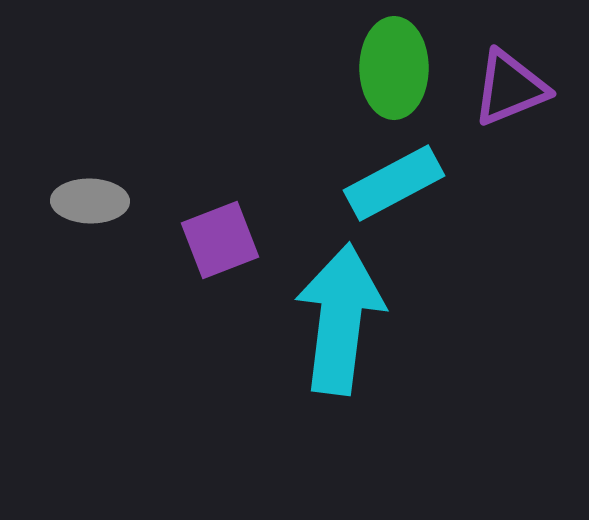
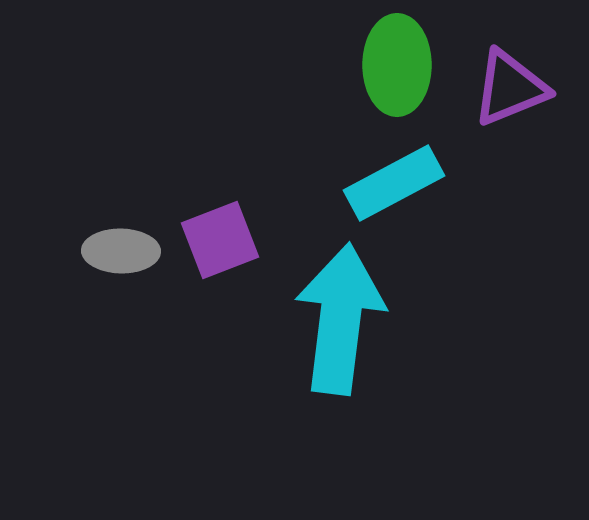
green ellipse: moved 3 px right, 3 px up
gray ellipse: moved 31 px right, 50 px down
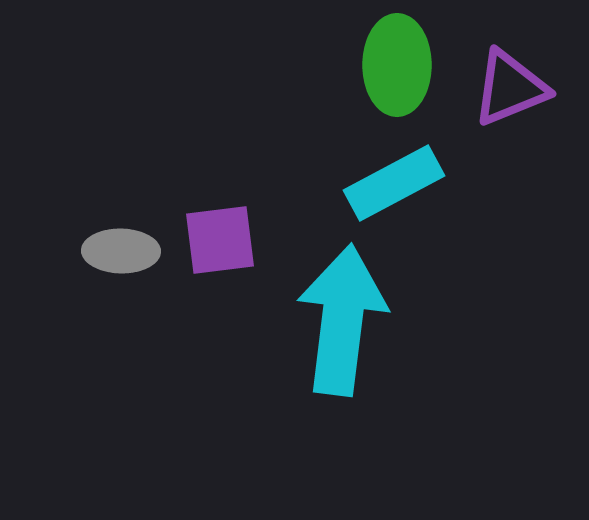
purple square: rotated 14 degrees clockwise
cyan arrow: moved 2 px right, 1 px down
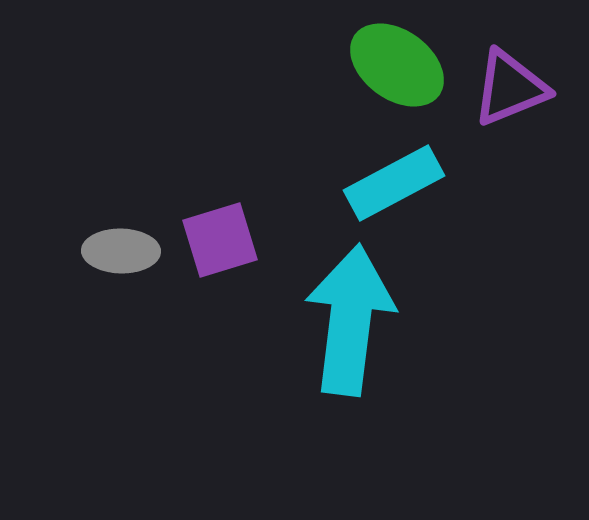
green ellipse: rotated 54 degrees counterclockwise
purple square: rotated 10 degrees counterclockwise
cyan arrow: moved 8 px right
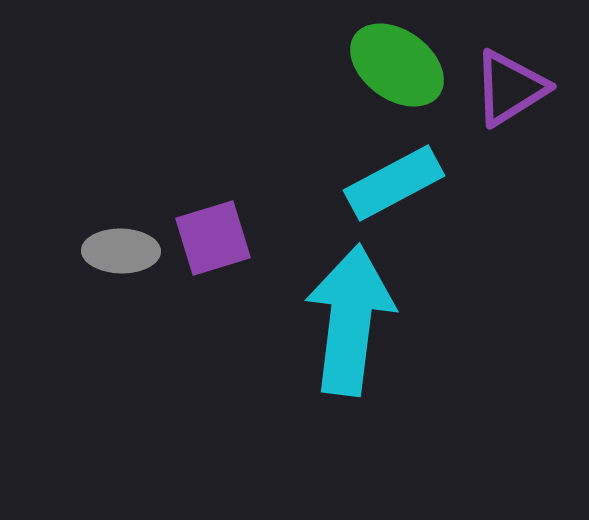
purple triangle: rotated 10 degrees counterclockwise
purple square: moved 7 px left, 2 px up
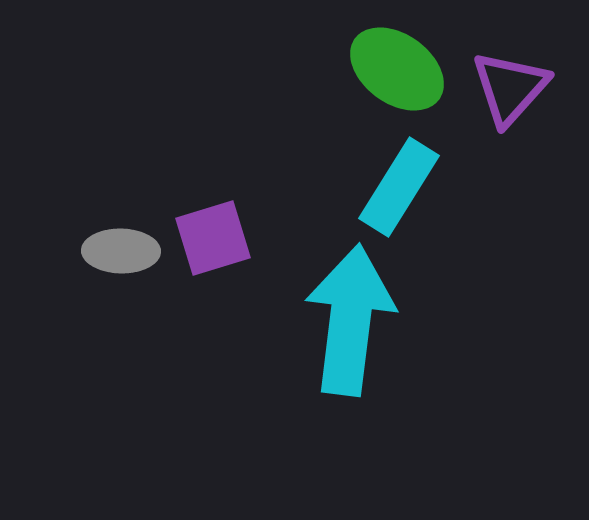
green ellipse: moved 4 px down
purple triangle: rotated 16 degrees counterclockwise
cyan rectangle: moved 5 px right, 4 px down; rotated 30 degrees counterclockwise
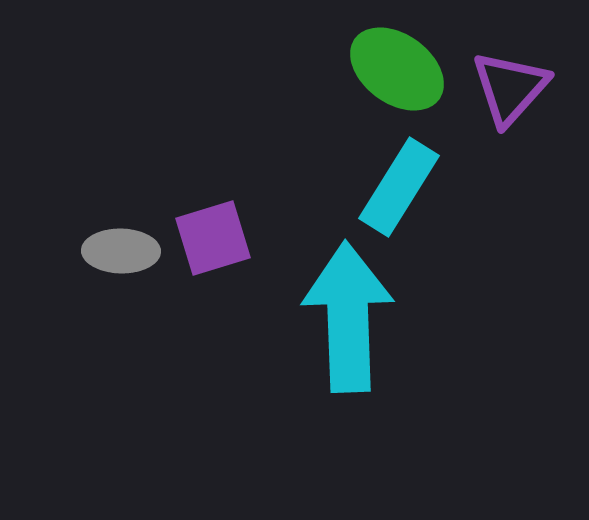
cyan arrow: moved 2 px left, 3 px up; rotated 9 degrees counterclockwise
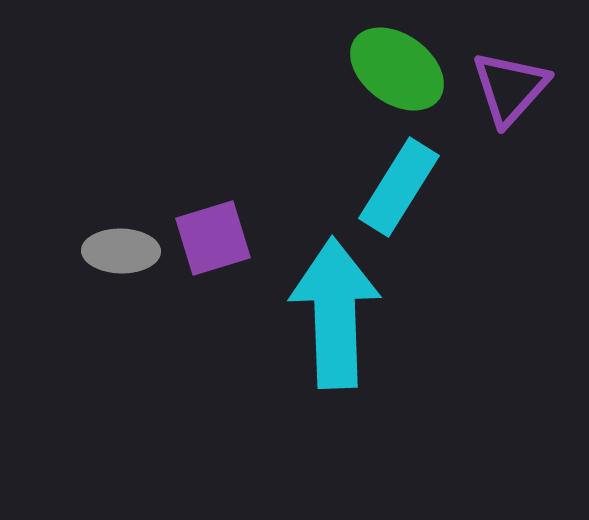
cyan arrow: moved 13 px left, 4 px up
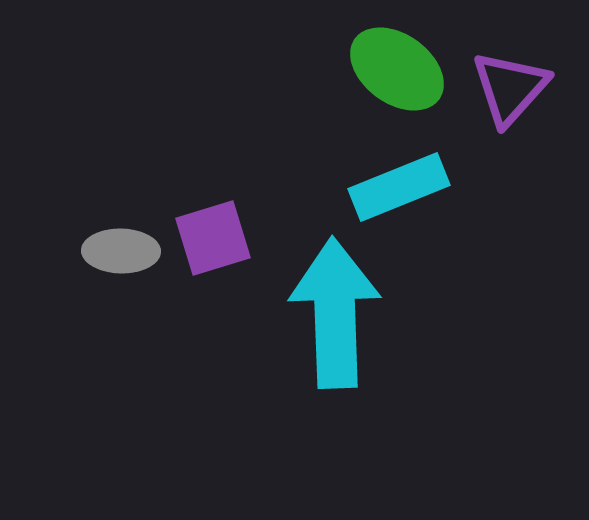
cyan rectangle: rotated 36 degrees clockwise
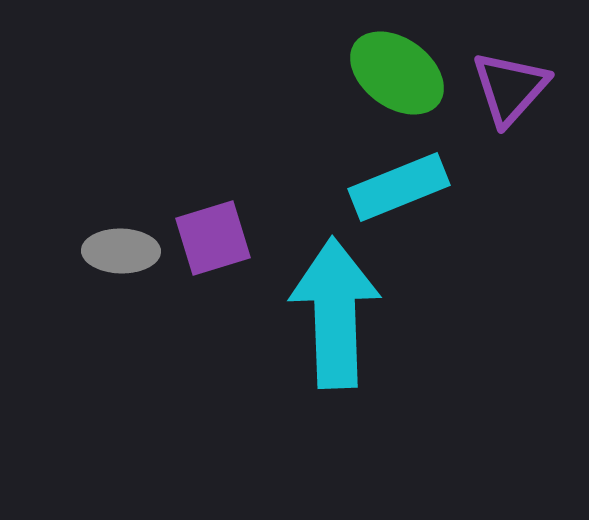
green ellipse: moved 4 px down
